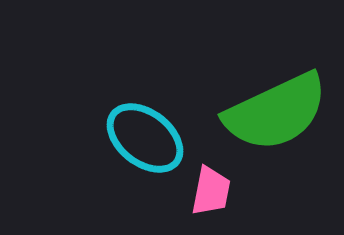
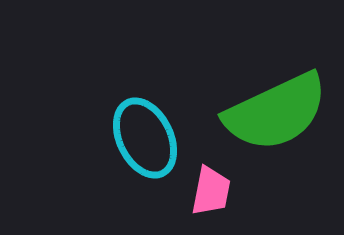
cyan ellipse: rotated 26 degrees clockwise
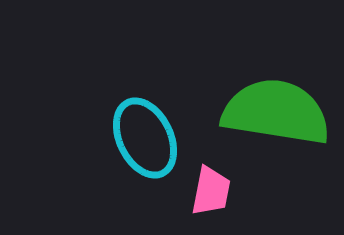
green semicircle: rotated 146 degrees counterclockwise
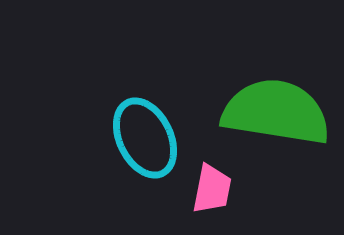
pink trapezoid: moved 1 px right, 2 px up
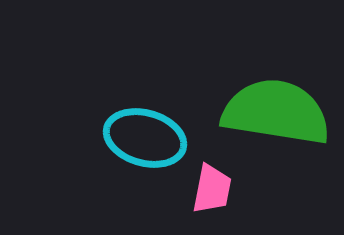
cyan ellipse: rotated 48 degrees counterclockwise
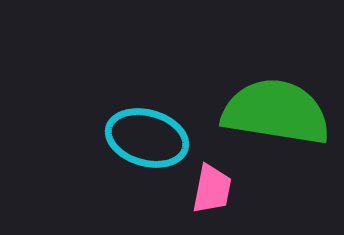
cyan ellipse: moved 2 px right
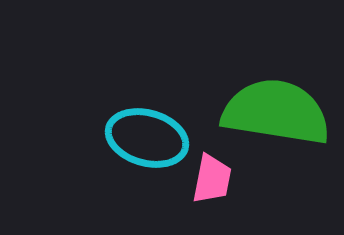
pink trapezoid: moved 10 px up
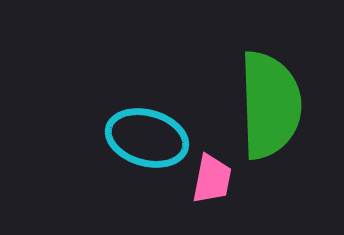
green semicircle: moved 6 px left, 7 px up; rotated 79 degrees clockwise
